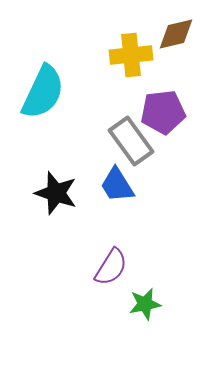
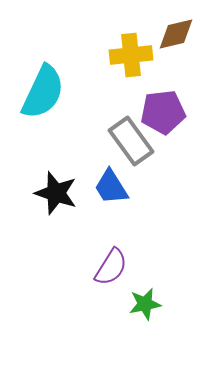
blue trapezoid: moved 6 px left, 2 px down
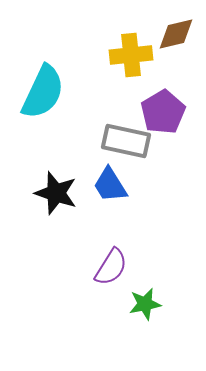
purple pentagon: rotated 24 degrees counterclockwise
gray rectangle: moved 5 px left; rotated 42 degrees counterclockwise
blue trapezoid: moved 1 px left, 2 px up
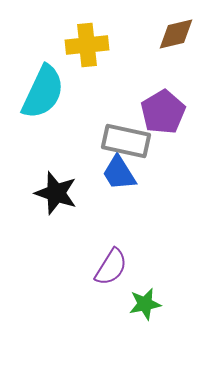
yellow cross: moved 44 px left, 10 px up
blue trapezoid: moved 9 px right, 12 px up
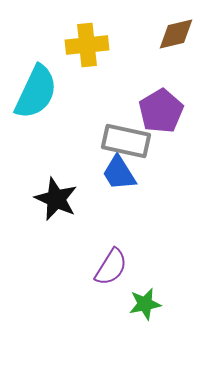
cyan semicircle: moved 7 px left
purple pentagon: moved 2 px left, 1 px up
black star: moved 6 px down; rotated 6 degrees clockwise
